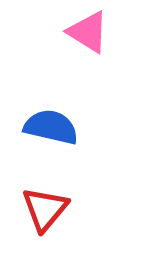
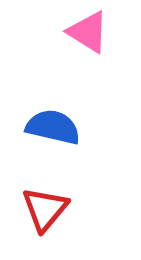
blue semicircle: moved 2 px right
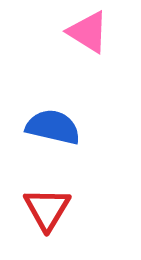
red triangle: moved 2 px right; rotated 9 degrees counterclockwise
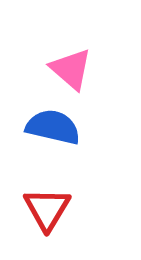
pink triangle: moved 17 px left, 37 px down; rotated 9 degrees clockwise
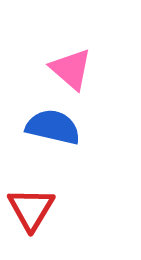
red triangle: moved 16 px left
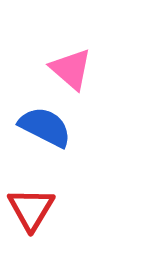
blue semicircle: moved 8 px left; rotated 14 degrees clockwise
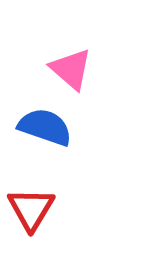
blue semicircle: rotated 8 degrees counterclockwise
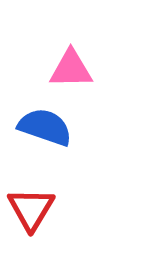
pink triangle: rotated 42 degrees counterclockwise
